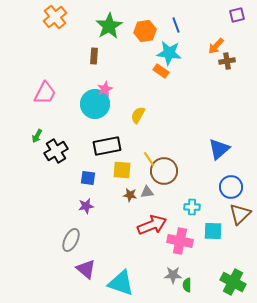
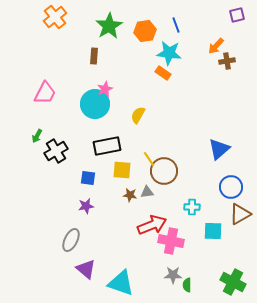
orange rectangle: moved 2 px right, 2 px down
brown triangle: rotated 15 degrees clockwise
pink cross: moved 9 px left
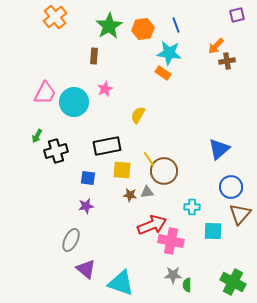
orange hexagon: moved 2 px left, 2 px up
cyan circle: moved 21 px left, 2 px up
black cross: rotated 15 degrees clockwise
brown triangle: rotated 20 degrees counterclockwise
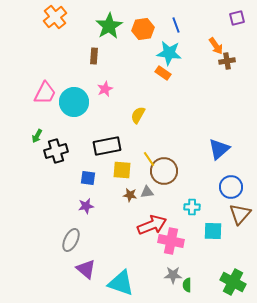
purple square: moved 3 px down
orange arrow: rotated 78 degrees counterclockwise
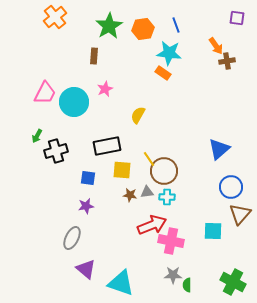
purple square: rotated 21 degrees clockwise
cyan cross: moved 25 px left, 10 px up
gray ellipse: moved 1 px right, 2 px up
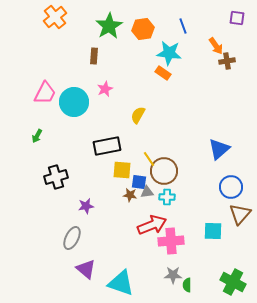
blue line: moved 7 px right, 1 px down
black cross: moved 26 px down
blue square: moved 51 px right, 4 px down
pink cross: rotated 15 degrees counterclockwise
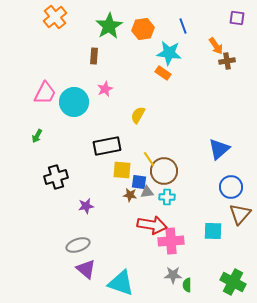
red arrow: rotated 32 degrees clockwise
gray ellipse: moved 6 px right, 7 px down; rotated 45 degrees clockwise
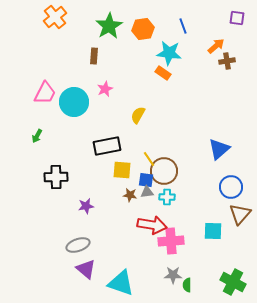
orange arrow: rotated 96 degrees counterclockwise
black cross: rotated 15 degrees clockwise
blue square: moved 7 px right, 2 px up
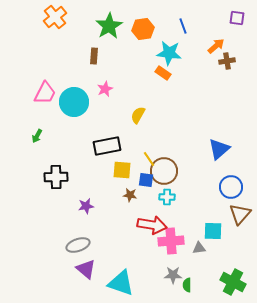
gray triangle: moved 52 px right, 56 px down
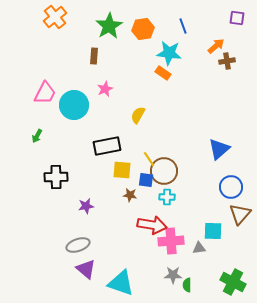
cyan circle: moved 3 px down
